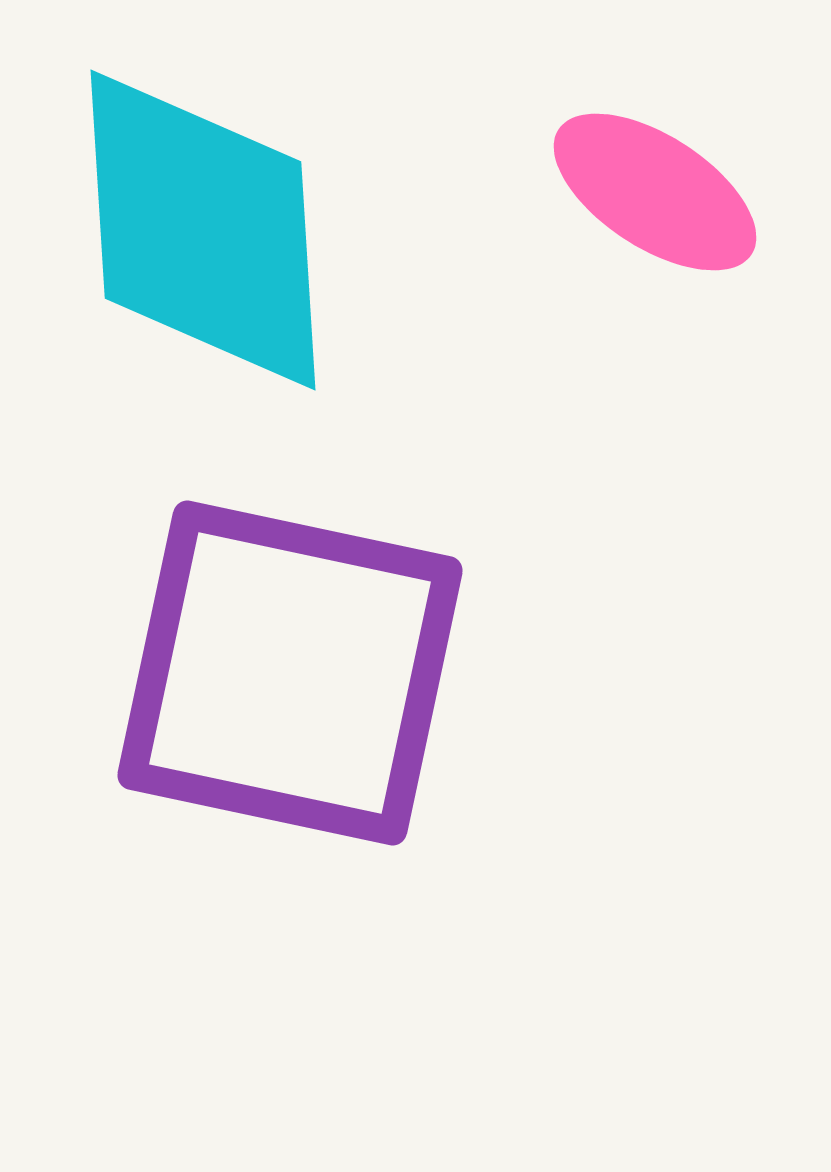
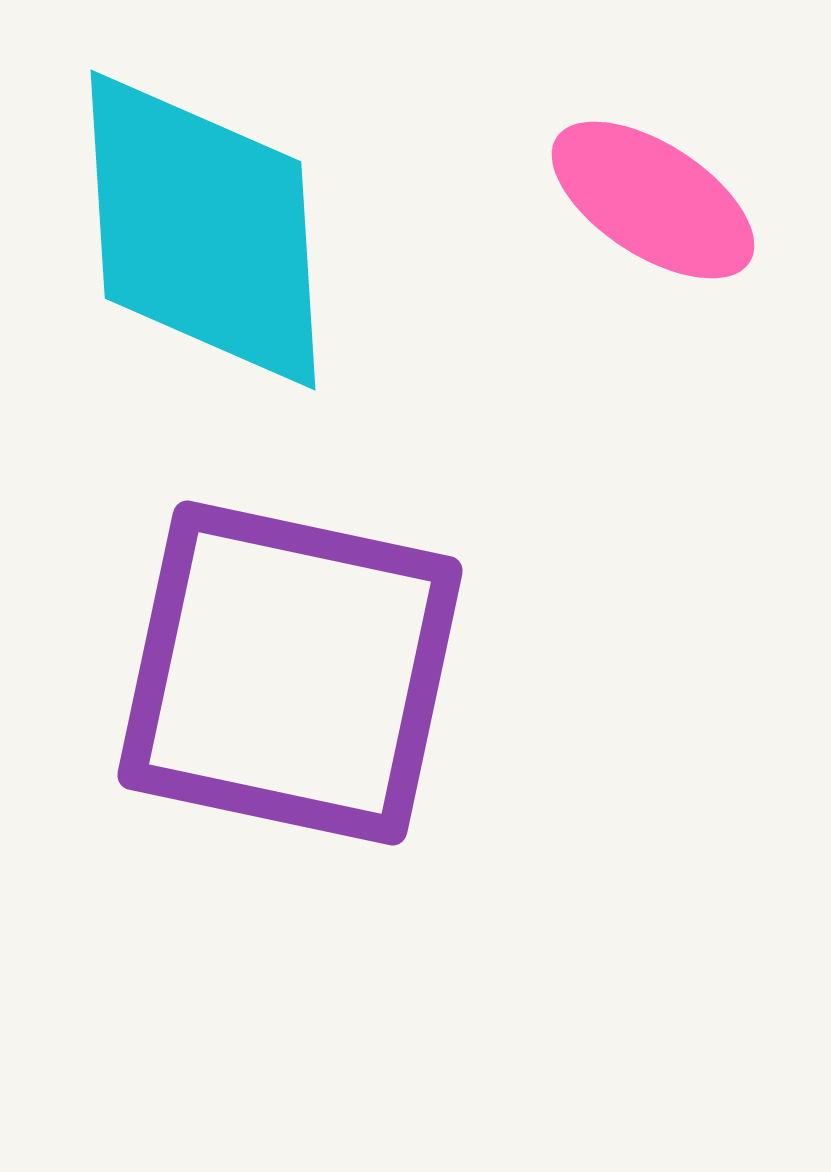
pink ellipse: moved 2 px left, 8 px down
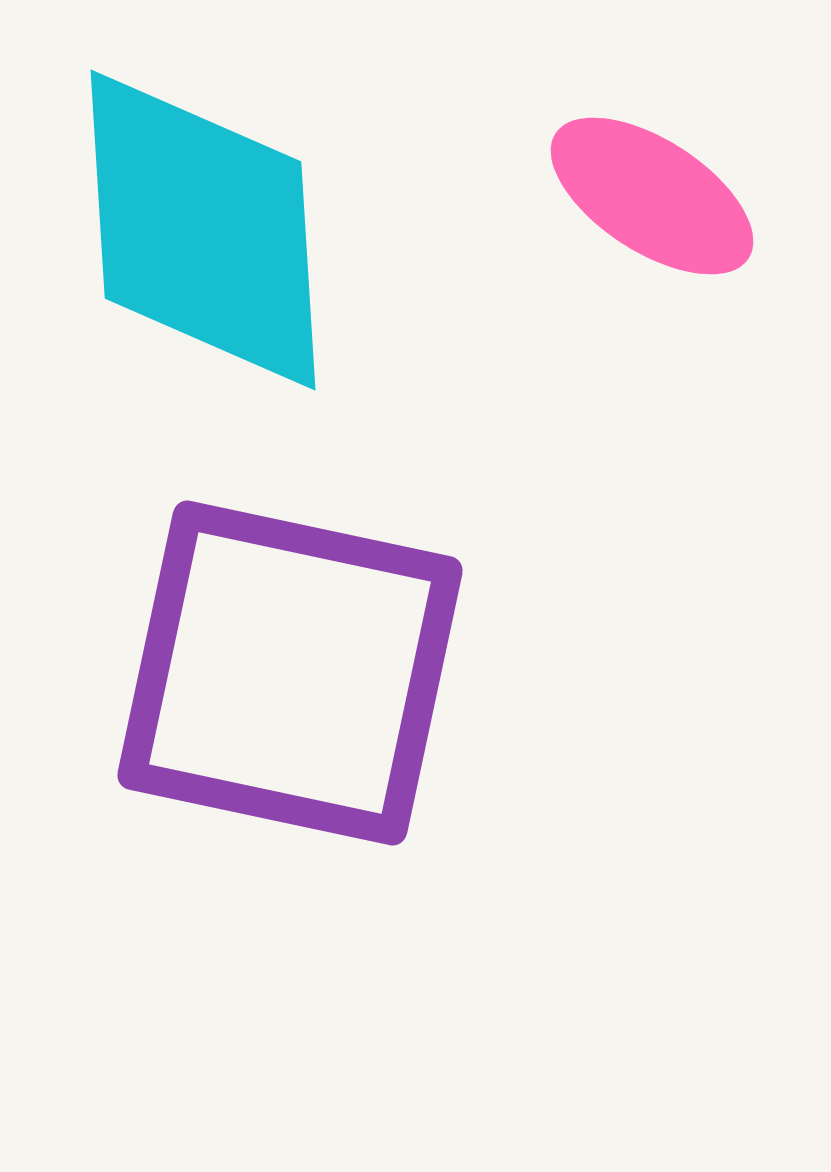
pink ellipse: moved 1 px left, 4 px up
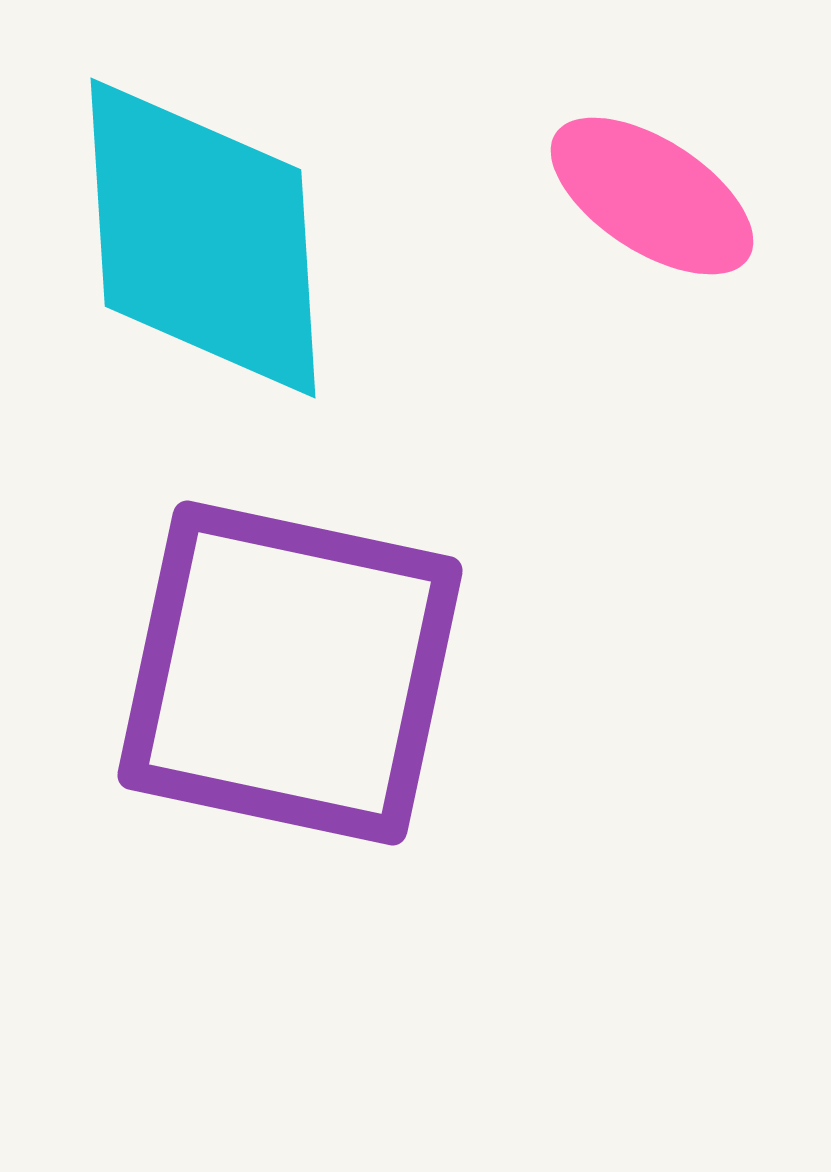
cyan diamond: moved 8 px down
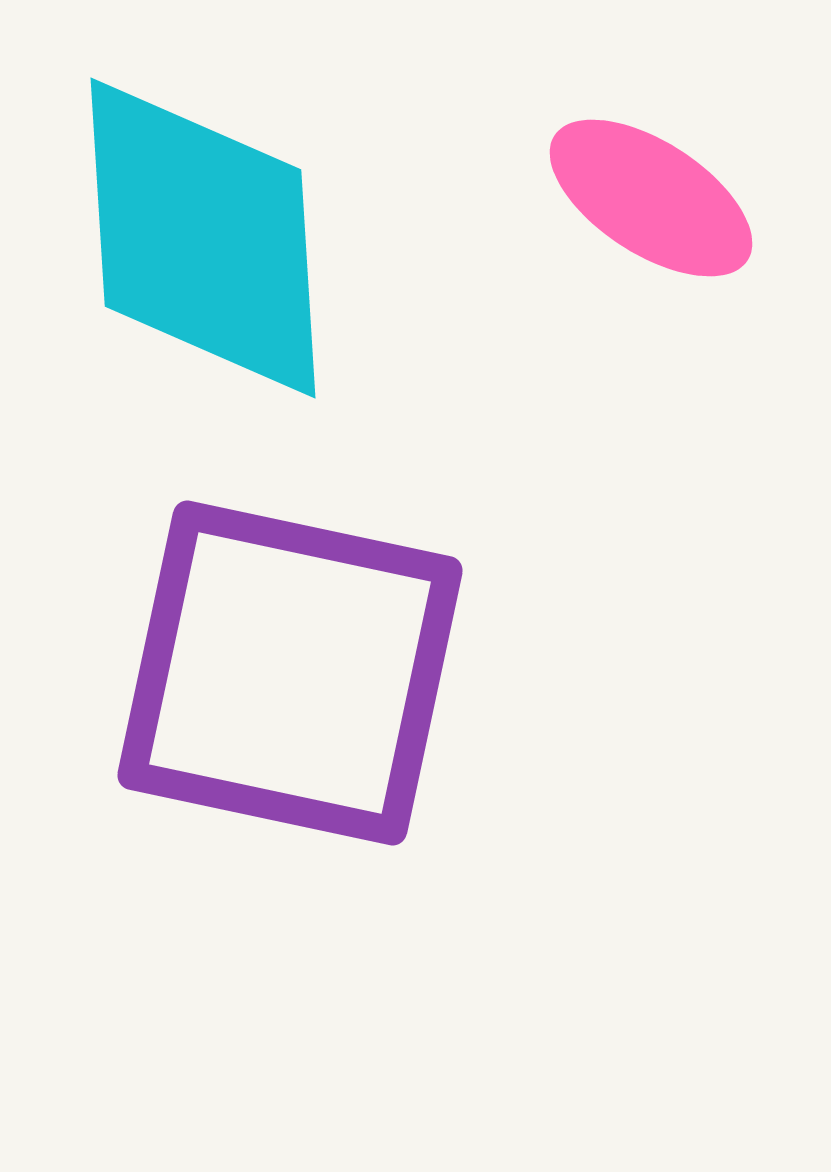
pink ellipse: moved 1 px left, 2 px down
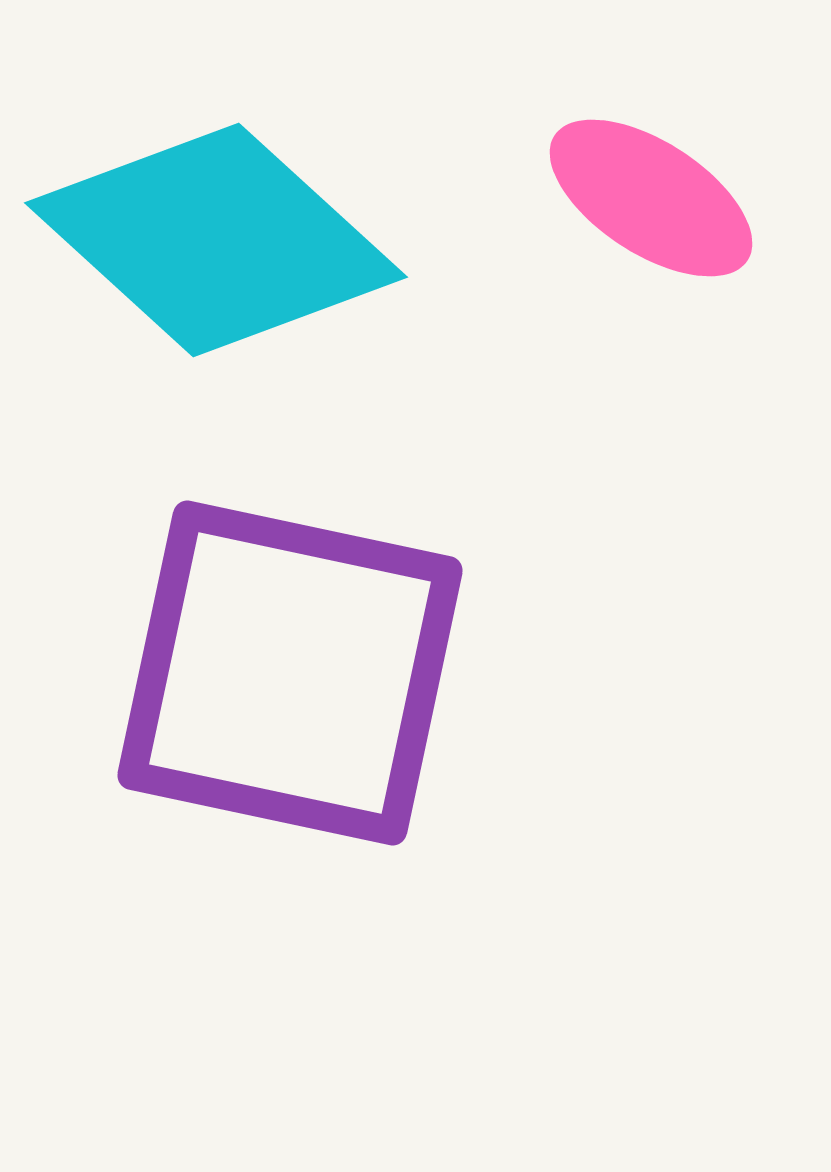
cyan diamond: moved 13 px right, 2 px down; rotated 44 degrees counterclockwise
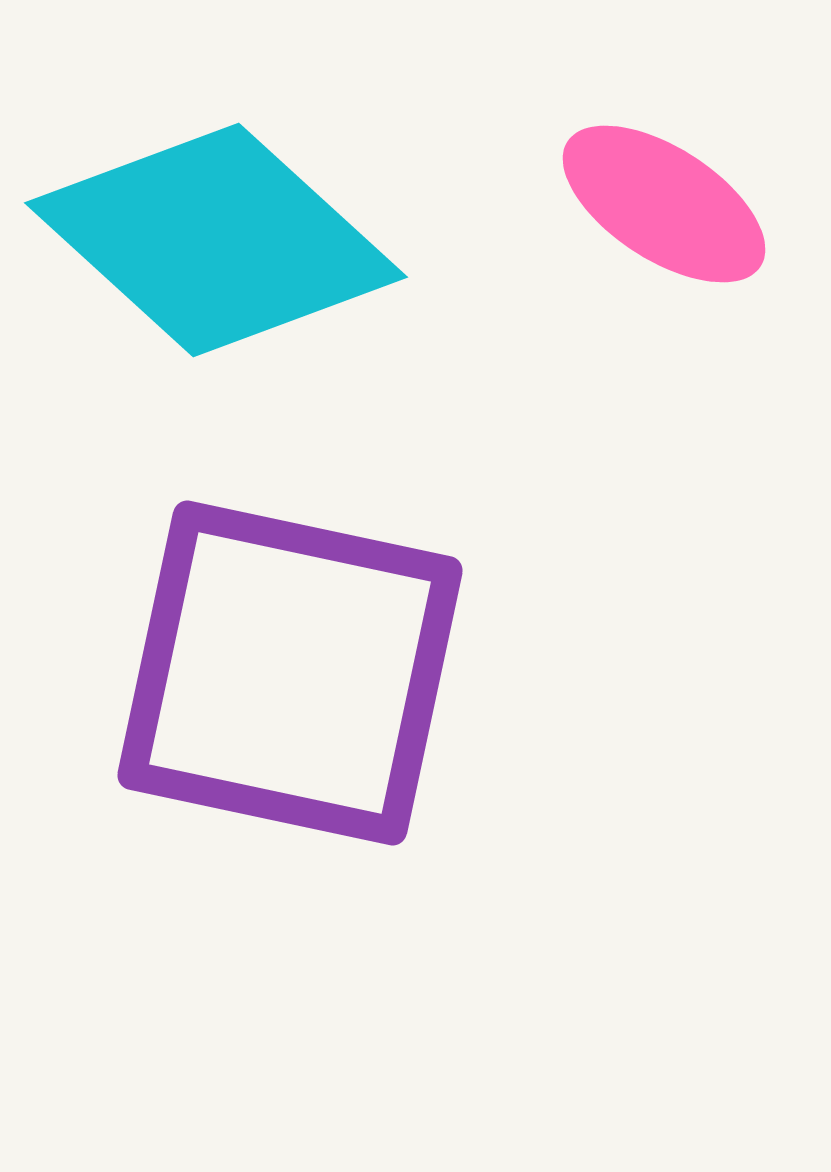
pink ellipse: moved 13 px right, 6 px down
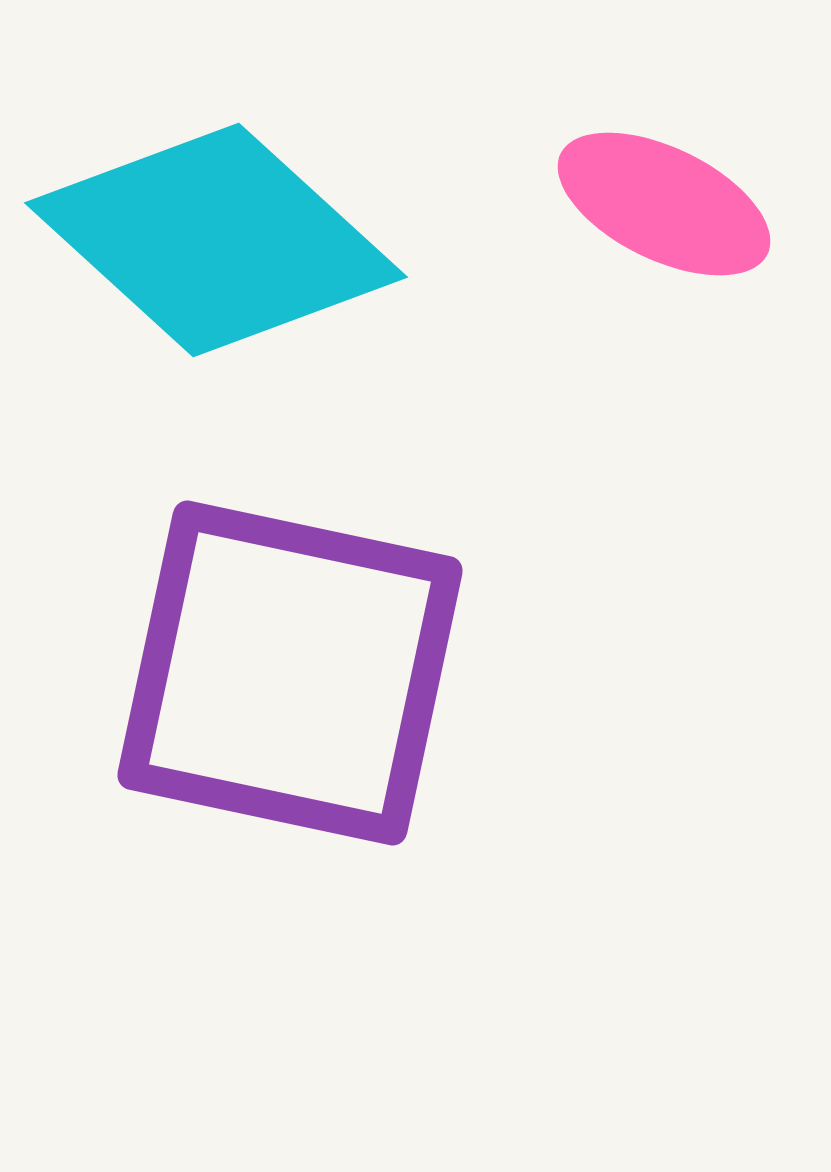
pink ellipse: rotated 7 degrees counterclockwise
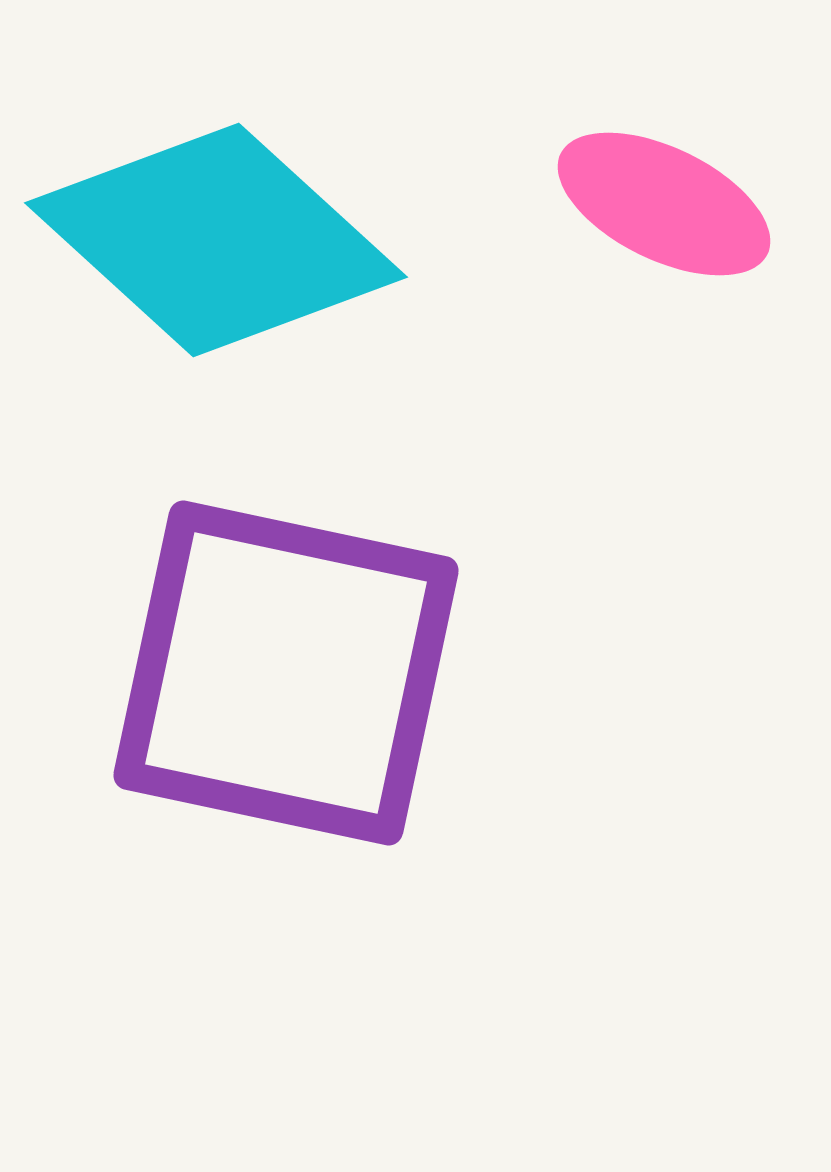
purple square: moved 4 px left
